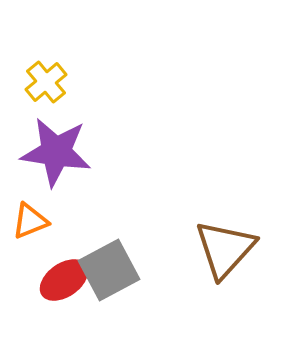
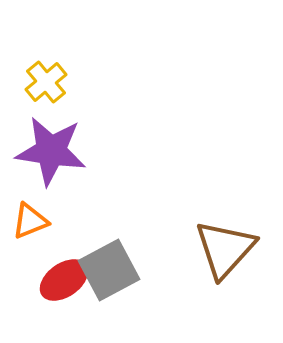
purple star: moved 5 px left, 1 px up
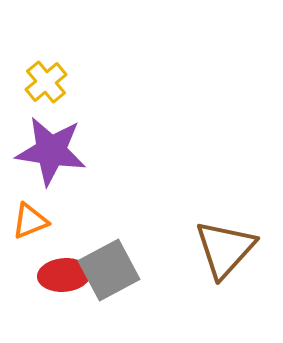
red ellipse: moved 5 px up; rotated 30 degrees clockwise
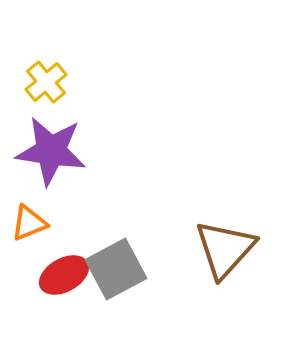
orange triangle: moved 1 px left, 2 px down
gray square: moved 7 px right, 1 px up
red ellipse: rotated 24 degrees counterclockwise
